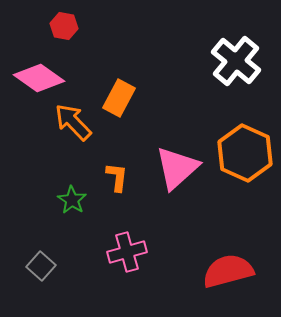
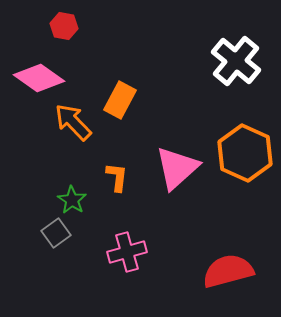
orange rectangle: moved 1 px right, 2 px down
gray square: moved 15 px right, 33 px up; rotated 12 degrees clockwise
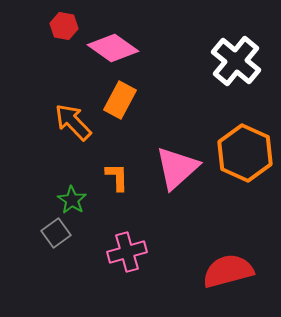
pink diamond: moved 74 px right, 30 px up
orange L-shape: rotated 8 degrees counterclockwise
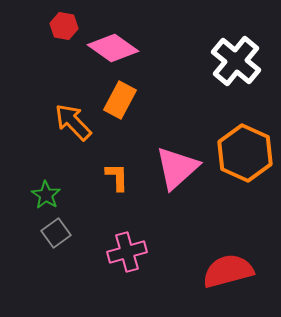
green star: moved 26 px left, 5 px up
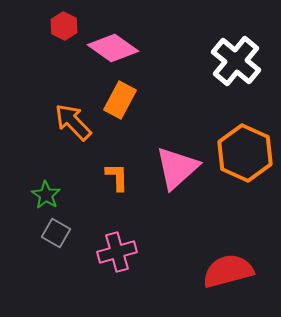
red hexagon: rotated 16 degrees clockwise
gray square: rotated 24 degrees counterclockwise
pink cross: moved 10 px left
